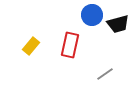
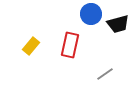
blue circle: moved 1 px left, 1 px up
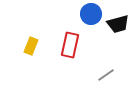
yellow rectangle: rotated 18 degrees counterclockwise
gray line: moved 1 px right, 1 px down
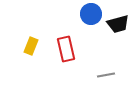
red rectangle: moved 4 px left, 4 px down; rotated 25 degrees counterclockwise
gray line: rotated 24 degrees clockwise
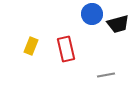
blue circle: moved 1 px right
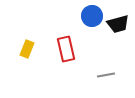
blue circle: moved 2 px down
yellow rectangle: moved 4 px left, 3 px down
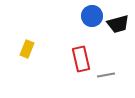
red rectangle: moved 15 px right, 10 px down
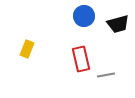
blue circle: moved 8 px left
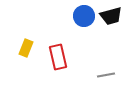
black trapezoid: moved 7 px left, 8 px up
yellow rectangle: moved 1 px left, 1 px up
red rectangle: moved 23 px left, 2 px up
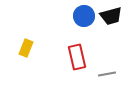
red rectangle: moved 19 px right
gray line: moved 1 px right, 1 px up
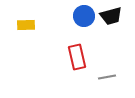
yellow rectangle: moved 23 px up; rotated 66 degrees clockwise
gray line: moved 3 px down
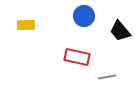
black trapezoid: moved 9 px right, 15 px down; rotated 65 degrees clockwise
red rectangle: rotated 65 degrees counterclockwise
